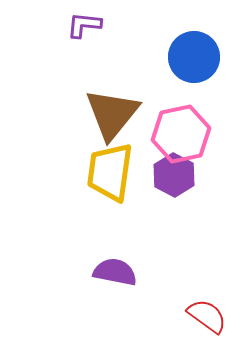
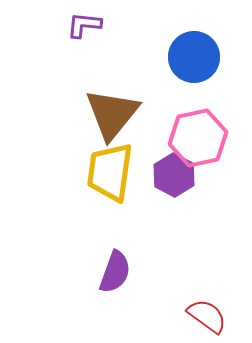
pink hexagon: moved 17 px right, 4 px down
purple semicircle: rotated 99 degrees clockwise
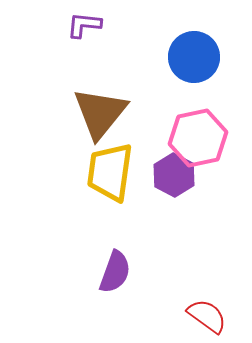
brown triangle: moved 12 px left, 1 px up
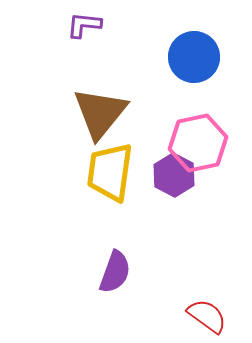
pink hexagon: moved 5 px down
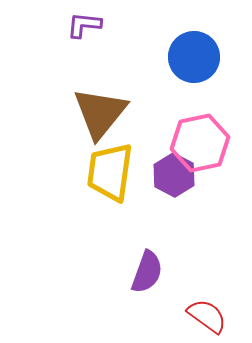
pink hexagon: moved 2 px right
purple semicircle: moved 32 px right
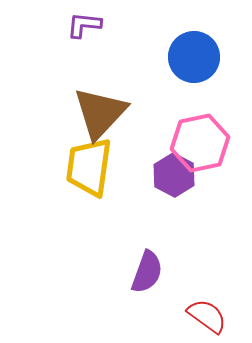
brown triangle: rotated 4 degrees clockwise
yellow trapezoid: moved 21 px left, 5 px up
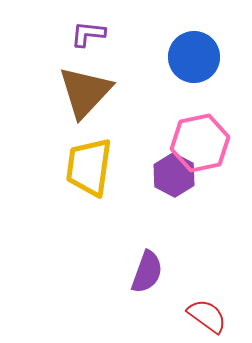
purple L-shape: moved 4 px right, 9 px down
brown triangle: moved 15 px left, 21 px up
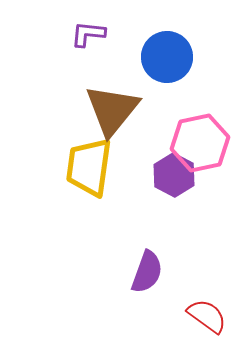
blue circle: moved 27 px left
brown triangle: moved 27 px right, 18 px down; rotated 4 degrees counterclockwise
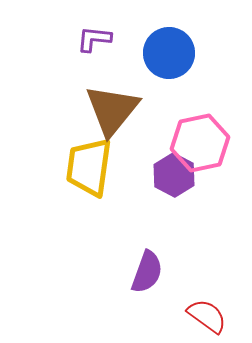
purple L-shape: moved 6 px right, 5 px down
blue circle: moved 2 px right, 4 px up
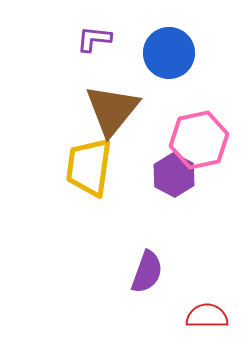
pink hexagon: moved 1 px left, 3 px up
red semicircle: rotated 36 degrees counterclockwise
